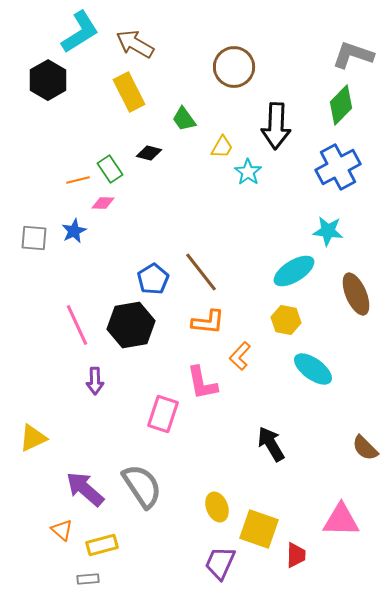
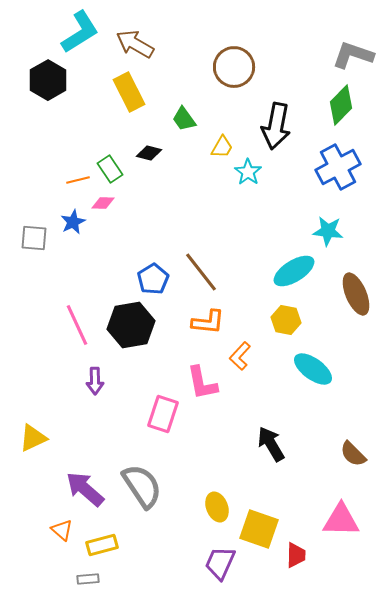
black arrow at (276, 126): rotated 9 degrees clockwise
blue star at (74, 231): moved 1 px left, 9 px up
brown semicircle at (365, 448): moved 12 px left, 6 px down
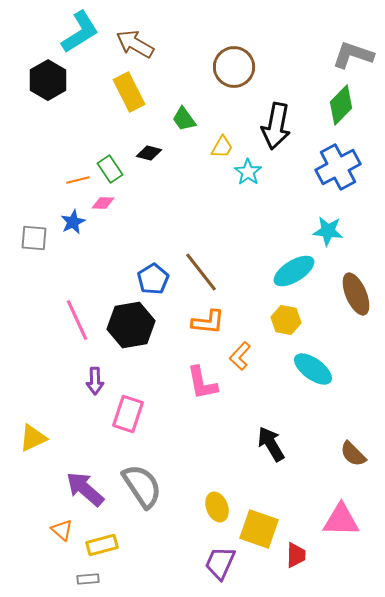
pink line at (77, 325): moved 5 px up
pink rectangle at (163, 414): moved 35 px left
